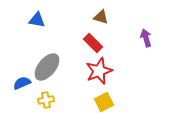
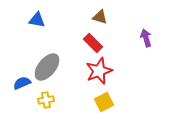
brown triangle: moved 1 px left
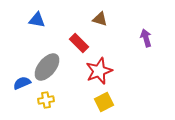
brown triangle: moved 2 px down
red rectangle: moved 14 px left
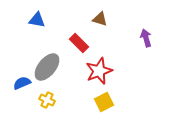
yellow cross: moved 1 px right; rotated 35 degrees clockwise
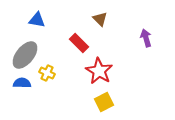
brown triangle: rotated 28 degrees clockwise
gray ellipse: moved 22 px left, 12 px up
red star: rotated 20 degrees counterclockwise
blue semicircle: rotated 24 degrees clockwise
yellow cross: moved 27 px up
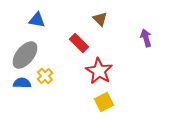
yellow cross: moved 2 px left, 3 px down; rotated 21 degrees clockwise
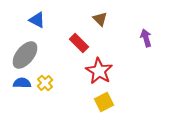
blue triangle: rotated 18 degrees clockwise
yellow cross: moved 7 px down
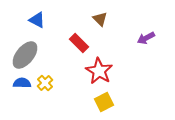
purple arrow: rotated 102 degrees counterclockwise
